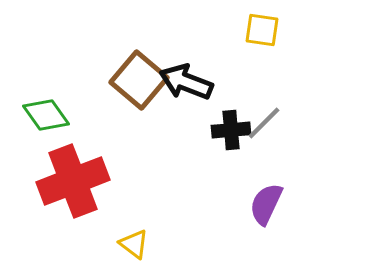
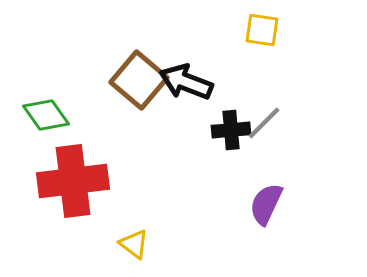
red cross: rotated 14 degrees clockwise
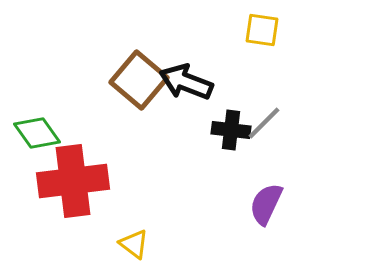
green diamond: moved 9 px left, 18 px down
black cross: rotated 12 degrees clockwise
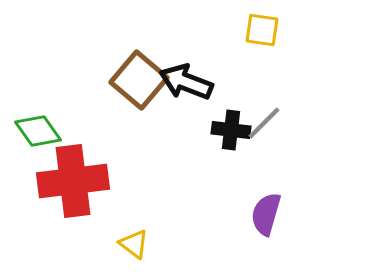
green diamond: moved 1 px right, 2 px up
purple semicircle: moved 10 px down; rotated 9 degrees counterclockwise
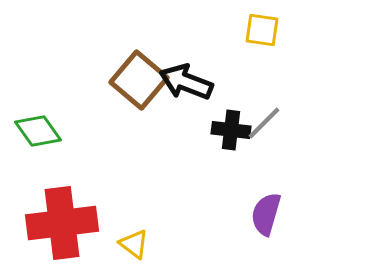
red cross: moved 11 px left, 42 px down
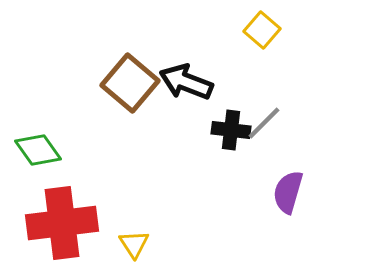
yellow square: rotated 33 degrees clockwise
brown square: moved 9 px left, 3 px down
green diamond: moved 19 px down
purple semicircle: moved 22 px right, 22 px up
yellow triangle: rotated 20 degrees clockwise
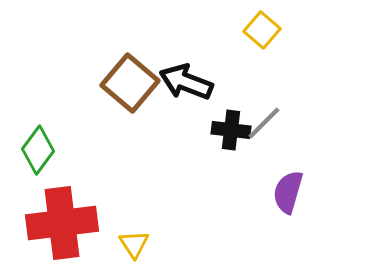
green diamond: rotated 72 degrees clockwise
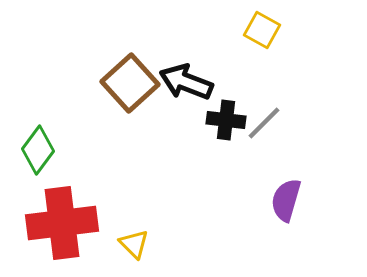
yellow square: rotated 12 degrees counterclockwise
brown square: rotated 8 degrees clockwise
black cross: moved 5 px left, 10 px up
purple semicircle: moved 2 px left, 8 px down
yellow triangle: rotated 12 degrees counterclockwise
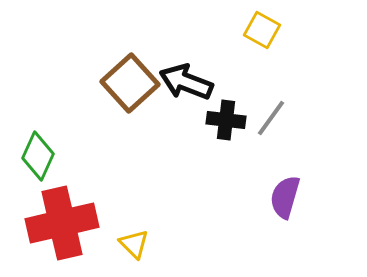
gray line: moved 7 px right, 5 px up; rotated 9 degrees counterclockwise
green diamond: moved 6 px down; rotated 12 degrees counterclockwise
purple semicircle: moved 1 px left, 3 px up
red cross: rotated 6 degrees counterclockwise
